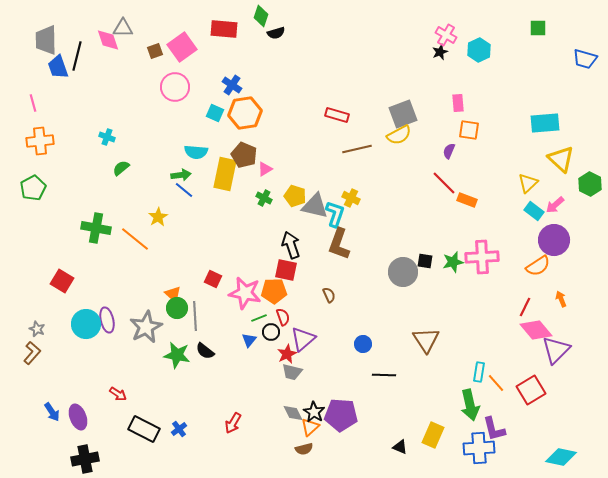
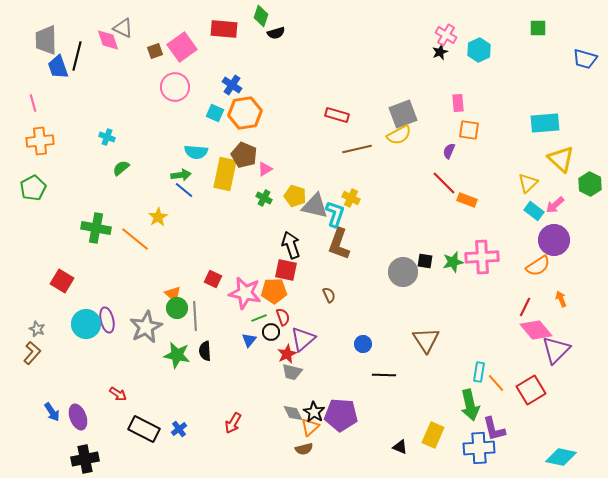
gray triangle at (123, 28): rotated 25 degrees clockwise
black semicircle at (205, 351): rotated 48 degrees clockwise
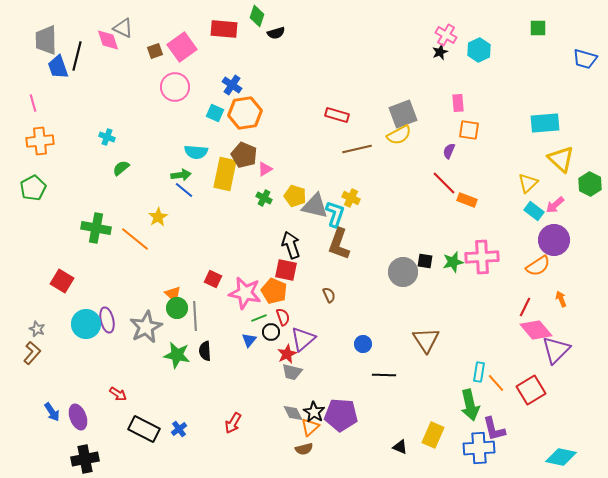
green diamond at (261, 16): moved 4 px left
orange pentagon at (274, 291): rotated 25 degrees clockwise
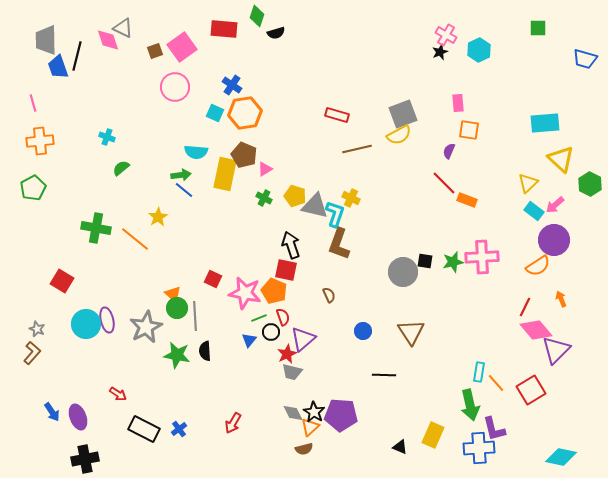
brown triangle at (426, 340): moved 15 px left, 8 px up
blue circle at (363, 344): moved 13 px up
